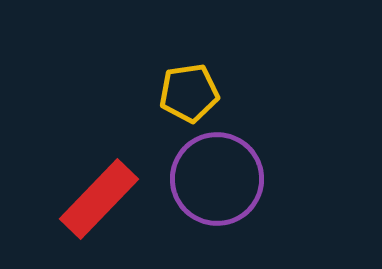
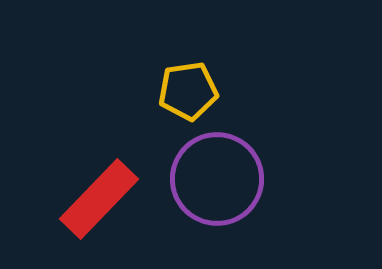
yellow pentagon: moved 1 px left, 2 px up
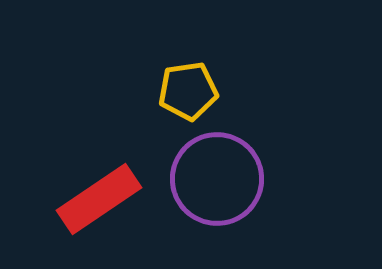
red rectangle: rotated 12 degrees clockwise
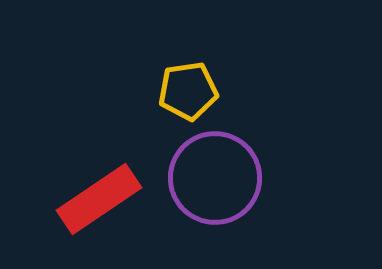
purple circle: moved 2 px left, 1 px up
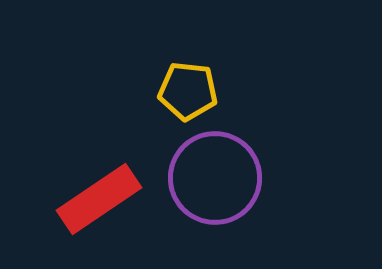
yellow pentagon: rotated 14 degrees clockwise
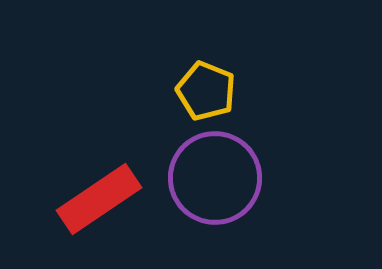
yellow pentagon: moved 18 px right; rotated 16 degrees clockwise
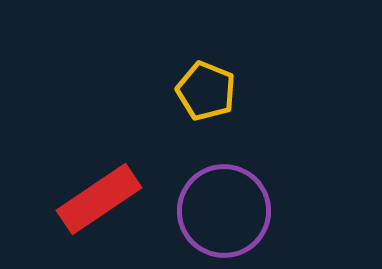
purple circle: moved 9 px right, 33 px down
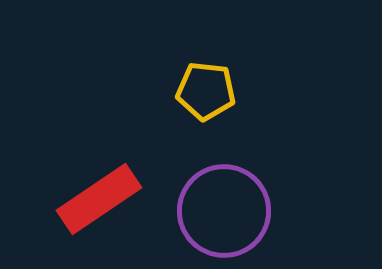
yellow pentagon: rotated 16 degrees counterclockwise
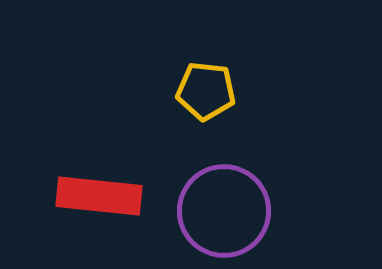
red rectangle: moved 3 px up; rotated 40 degrees clockwise
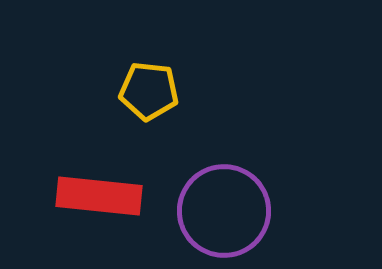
yellow pentagon: moved 57 px left
